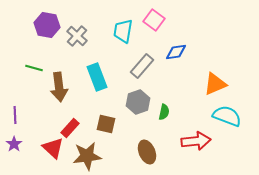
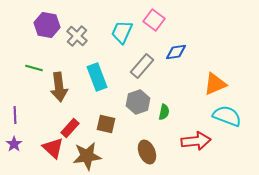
cyan trapezoid: moved 1 px left, 1 px down; rotated 15 degrees clockwise
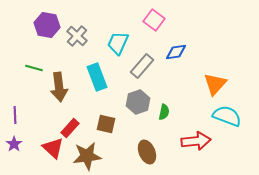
cyan trapezoid: moved 4 px left, 11 px down
orange triangle: rotated 25 degrees counterclockwise
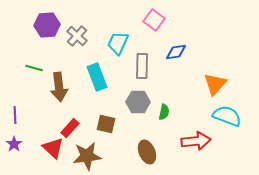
purple hexagon: rotated 15 degrees counterclockwise
gray rectangle: rotated 40 degrees counterclockwise
gray hexagon: rotated 20 degrees clockwise
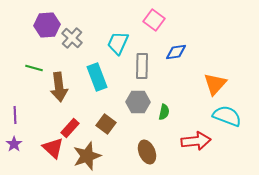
gray cross: moved 5 px left, 2 px down
brown square: rotated 24 degrees clockwise
brown star: rotated 12 degrees counterclockwise
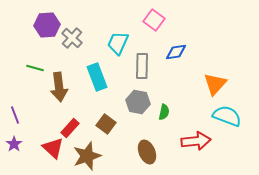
green line: moved 1 px right
gray hexagon: rotated 10 degrees clockwise
purple line: rotated 18 degrees counterclockwise
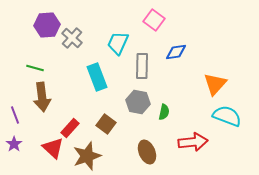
brown arrow: moved 17 px left, 10 px down
red arrow: moved 3 px left, 1 px down
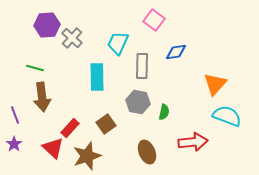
cyan rectangle: rotated 20 degrees clockwise
brown square: rotated 18 degrees clockwise
